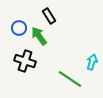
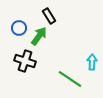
green arrow: rotated 72 degrees clockwise
cyan arrow: rotated 14 degrees counterclockwise
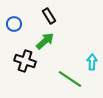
blue circle: moved 5 px left, 4 px up
green arrow: moved 6 px right, 5 px down; rotated 12 degrees clockwise
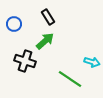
black rectangle: moved 1 px left, 1 px down
cyan arrow: rotated 105 degrees clockwise
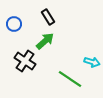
black cross: rotated 15 degrees clockwise
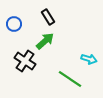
cyan arrow: moved 3 px left, 3 px up
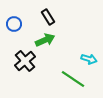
green arrow: moved 1 px up; rotated 18 degrees clockwise
black cross: rotated 15 degrees clockwise
green line: moved 3 px right
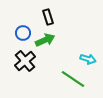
black rectangle: rotated 14 degrees clockwise
blue circle: moved 9 px right, 9 px down
cyan arrow: moved 1 px left
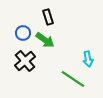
green arrow: rotated 60 degrees clockwise
cyan arrow: rotated 63 degrees clockwise
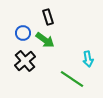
green line: moved 1 px left
